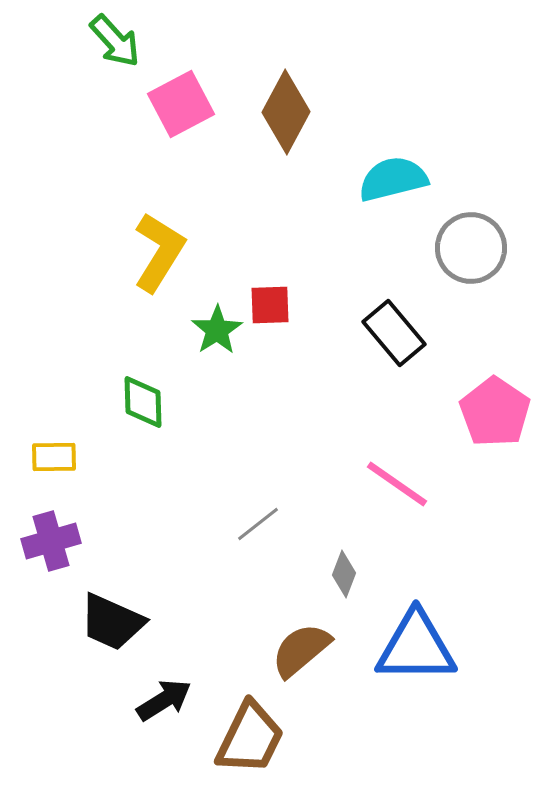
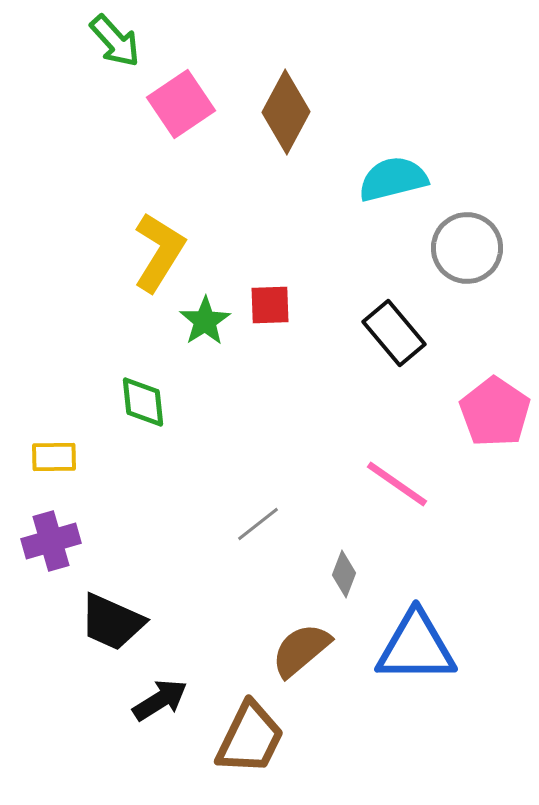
pink square: rotated 6 degrees counterclockwise
gray circle: moved 4 px left
green star: moved 12 px left, 9 px up
green diamond: rotated 4 degrees counterclockwise
black arrow: moved 4 px left
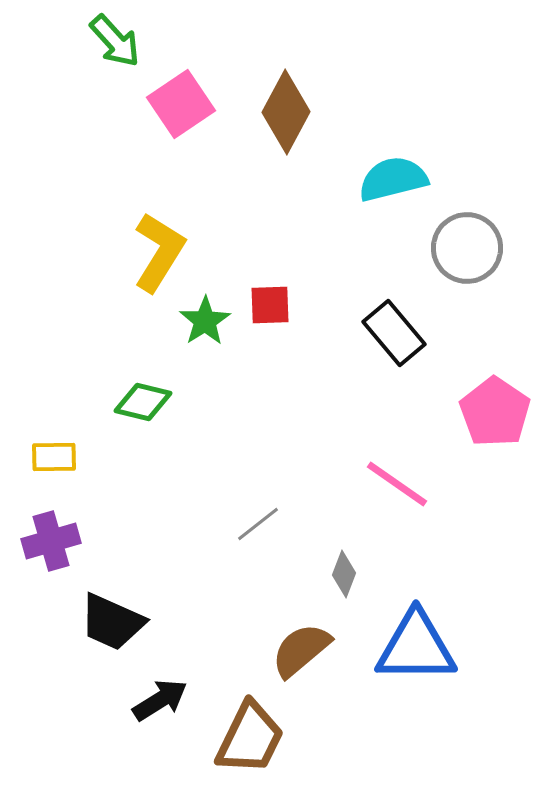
green diamond: rotated 70 degrees counterclockwise
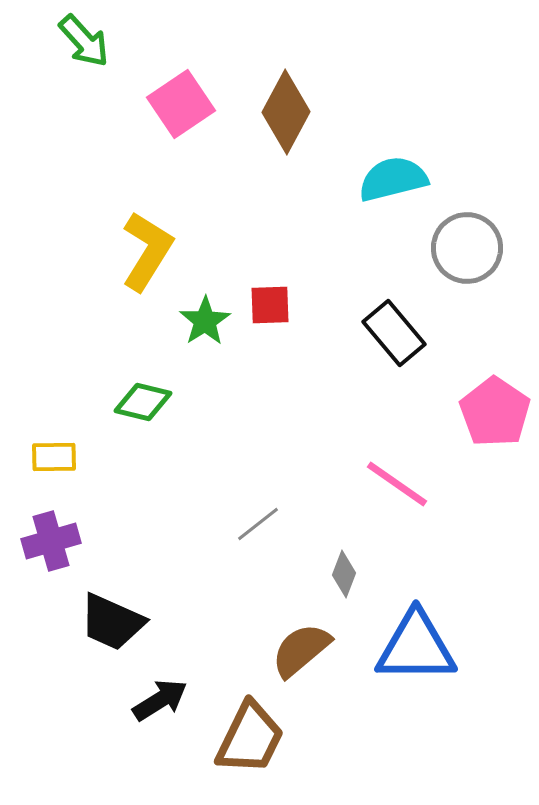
green arrow: moved 31 px left
yellow L-shape: moved 12 px left, 1 px up
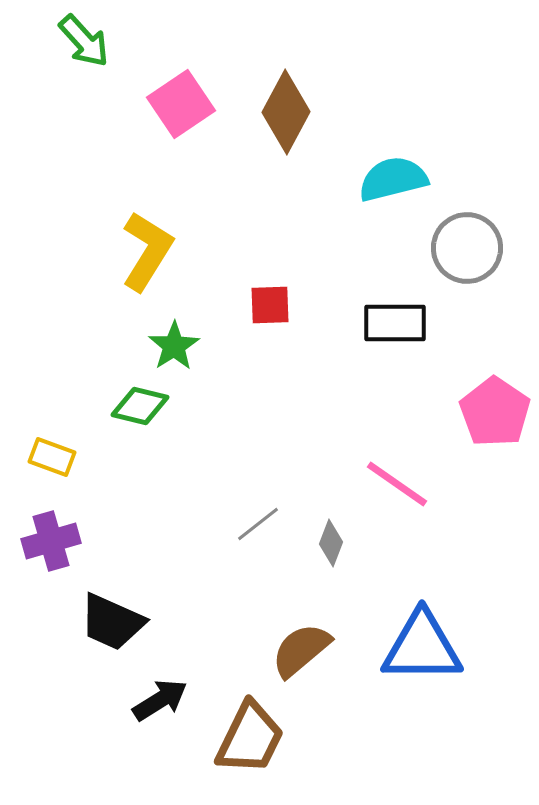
green star: moved 31 px left, 25 px down
black rectangle: moved 1 px right, 10 px up; rotated 50 degrees counterclockwise
green diamond: moved 3 px left, 4 px down
yellow rectangle: moved 2 px left; rotated 21 degrees clockwise
gray diamond: moved 13 px left, 31 px up
blue triangle: moved 6 px right
